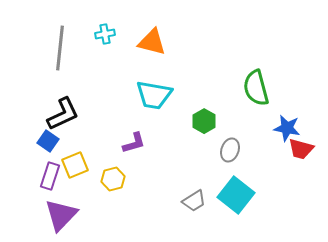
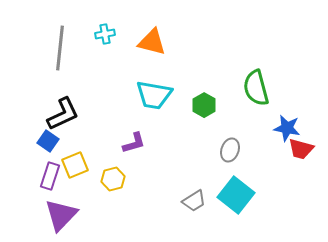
green hexagon: moved 16 px up
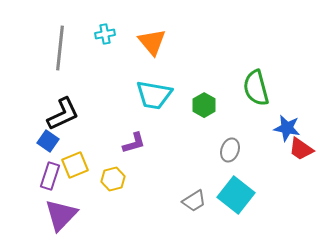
orange triangle: rotated 36 degrees clockwise
red trapezoid: rotated 20 degrees clockwise
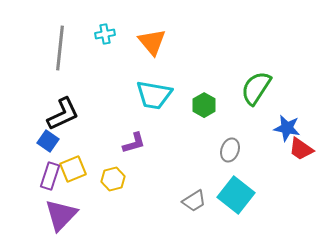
green semicircle: rotated 48 degrees clockwise
yellow square: moved 2 px left, 4 px down
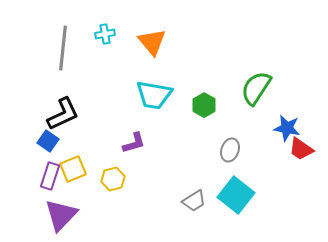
gray line: moved 3 px right
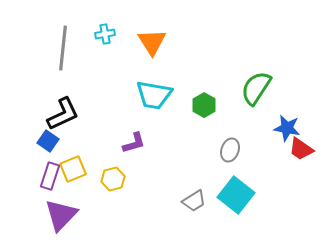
orange triangle: rotated 8 degrees clockwise
